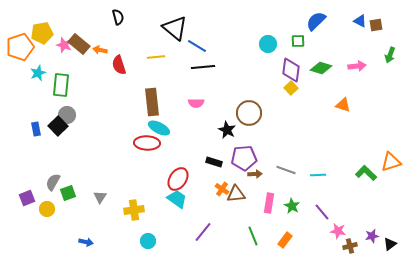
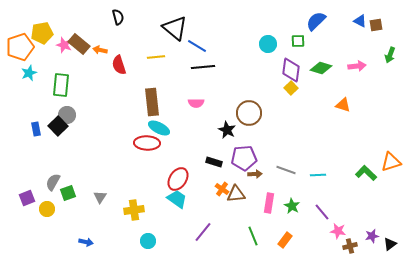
cyan star at (38, 73): moved 9 px left
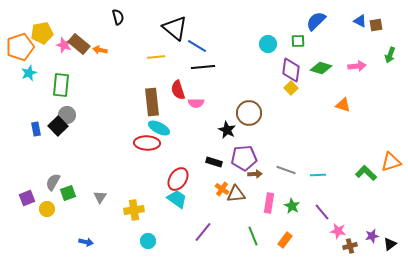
red semicircle at (119, 65): moved 59 px right, 25 px down
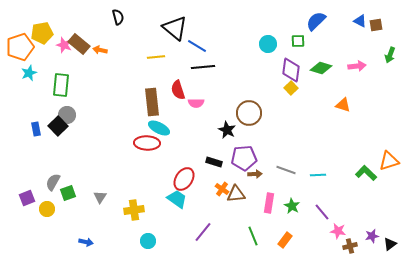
orange triangle at (391, 162): moved 2 px left, 1 px up
red ellipse at (178, 179): moved 6 px right
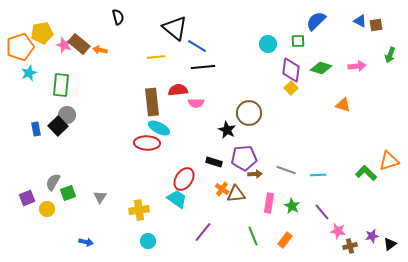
red semicircle at (178, 90): rotated 102 degrees clockwise
yellow cross at (134, 210): moved 5 px right
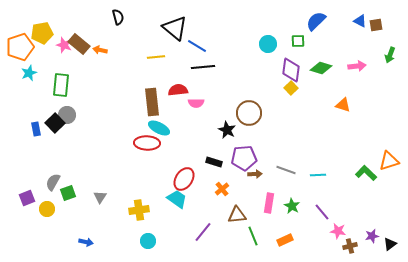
black square at (58, 126): moved 3 px left, 3 px up
orange cross at (222, 189): rotated 16 degrees clockwise
brown triangle at (236, 194): moved 1 px right, 21 px down
orange rectangle at (285, 240): rotated 28 degrees clockwise
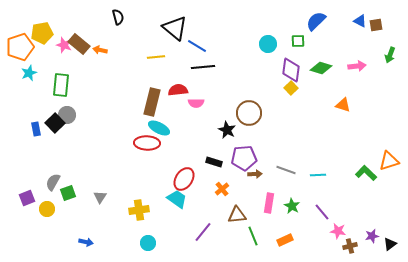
brown rectangle at (152, 102): rotated 20 degrees clockwise
cyan circle at (148, 241): moved 2 px down
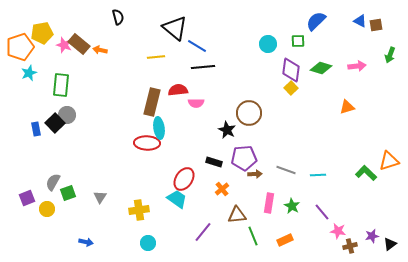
orange triangle at (343, 105): moved 4 px right, 2 px down; rotated 35 degrees counterclockwise
cyan ellipse at (159, 128): rotated 55 degrees clockwise
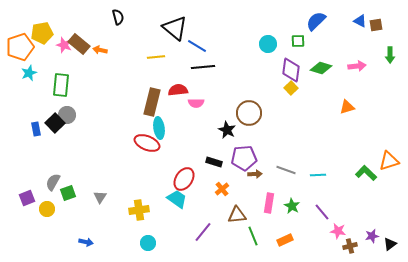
green arrow at (390, 55): rotated 21 degrees counterclockwise
red ellipse at (147, 143): rotated 20 degrees clockwise
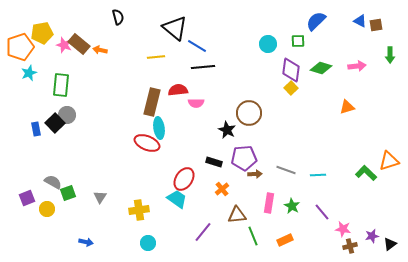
gray semicircle at (53, 182): rotated 90 degrees clockwise
pink star at (338, 231): moved 5 px right, 2 px up
